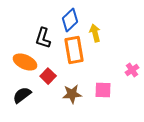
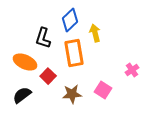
orange rectangle: moved 3 px down
pink square: rotated 30 degrees clockwise
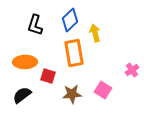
black L-shape: moved 8 px left, 13 px up
orange ellipse: rotated 25 degrees counterclockwise
red square: rotated 28 degrees counterclockwise
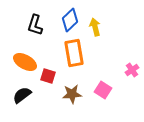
yellow arrow: moved 6 px up
orange ellipse: rotated 30 degrees clockwise
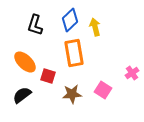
orange ellipse: rotated 15 degrees clockwise
pink cross: moved 3 px down
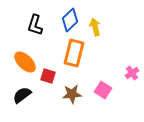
orange rectangle: rotated 24 degrees clockwise
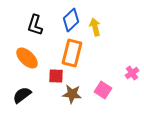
blue diamond: moved 1 px right
orange rectangle: moved 2 px left
orange ellipse: moved 2 px right, 4 px up
red square: moved 8 px right; rotated 14 degrees counterclockwise
brown star: rotated 12 degrees clockwise
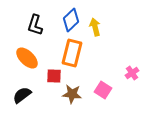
red square: moved 2 px left
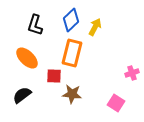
yellow arrow: rotated 42 degrees clockwise
pink cross: rotated 16 degrees clockwise
pink square: moved 13 px right, 13 px down
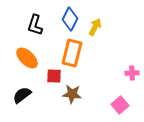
blue diamond: moved 1 px left, 1 px up; rotated 20 degrees counterclockwise
pink cross: rotated 16 degrees clockwise
pink square: moved 4 px right, 2 px down; rotated 18 degrees clockwise
